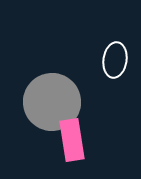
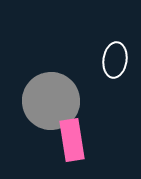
gray circle: moved 1 px left, 1 px up
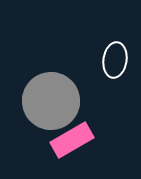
pink rectangle: rotated 69 degrees clockwise
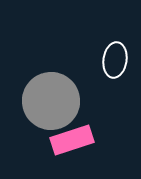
pink rectangle: rotated 12 degrees clockwise
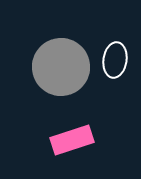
gray circle: moved 10 px right, 34 px up
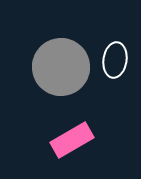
pink rectangle: rotated 12 degrees counterclockwise
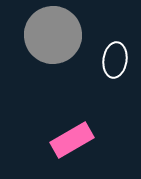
gray circle: moved 8 px left, 32 px up
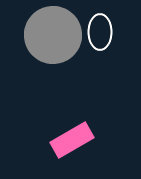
white ellipse: moved 15 px left, 28 px up; rotated 8 degrees counterclockwise
